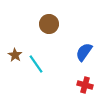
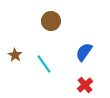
brown circle: moved 2 px right, 3 px up
cyan line: moved 8 px right
red cross: rotated 35 degrees clockwise
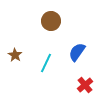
blue semicircle: moved 7 px left
cyan line: moved 2 px right, 1 px up; rotated 60 degrees clockwise
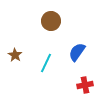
red cross: rotated 28 degrees clockwise
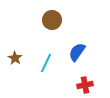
brown circle: moved 1 px right, 1 px up
brown star: moved 3 px down
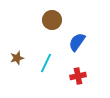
blue semicircle: moved 10 px up
brown star: moved 2 px right; rotated 24 degrees clockwise
red cross: moved 7 px left, 9 px up
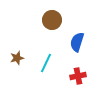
blue semicircle: rotated 18 degrees counterclockwise
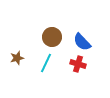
brown circle: moved 17 px down
blue semicircle: moved 5 px right; rotated 60 degrees counterclockwise
red cross: moved 12 px up; rotated 28 degrees clockwise
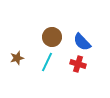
cyan line: moved 1 px right, 1 px up
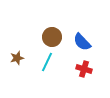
red cross: moved 6 px right, 5 px down
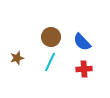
brown circle: moved 1 px left
cyan line: moved 3 px right
red cross: rotated 21 degrees counterclockwise
